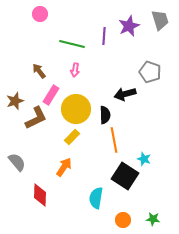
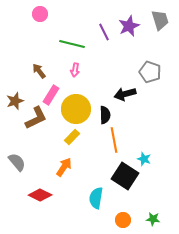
purple line: moved 4 px up; rotated 30 degrees counterclockwise
red diamond: rotated 65 degrees counterclockwise
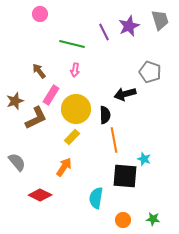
black square: rotated 28 degrees counterclockwise
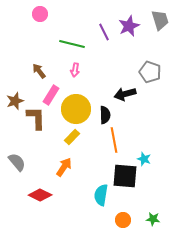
brown L-shape: rotated 65 degrees counterclockwise
cyan semicircle: moved 5 px right, 3 px up
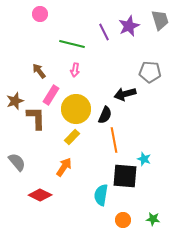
gray pentagon: rotated 15 degrees counterclockwise
black semicircle: rotated 24 degrees clockwise
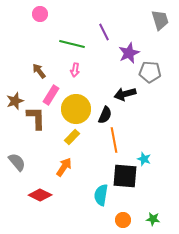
purple star: moved 27 px down
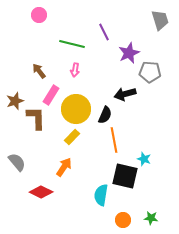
pink circle: moved 1 px left, 1 px down
black square: rotated 8 degrees clockwise
red diamond: moved 1 px right, 3 px up
green star: moved 2 px left, 1 px up
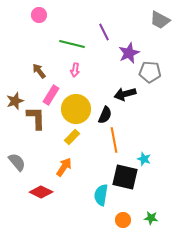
gray trapezoid: rotated 135 degrees clockwise
black square: moved 1 px down
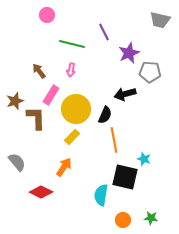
pink circle: moved 8 px right
gray trapezoid: rotated 15 degrees counterclockwise
pink arrow: moved 4 px left
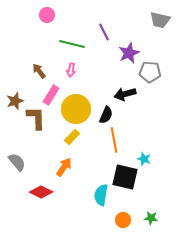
black semicircle: moved 1 px right
